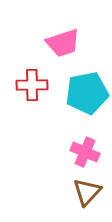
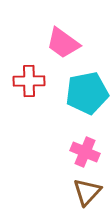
pink trapezoid: rotated 54 degrees clockwise
red cross: moved 3 px left, 4 px up
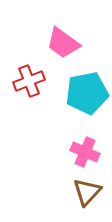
red cross: rotated 20 degrees counterclockwise
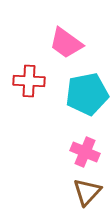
pink trapezoid: moved 3 px right
red cross: rotated 24 degrees clockwise
cyan pentagon: moved 1 px down
